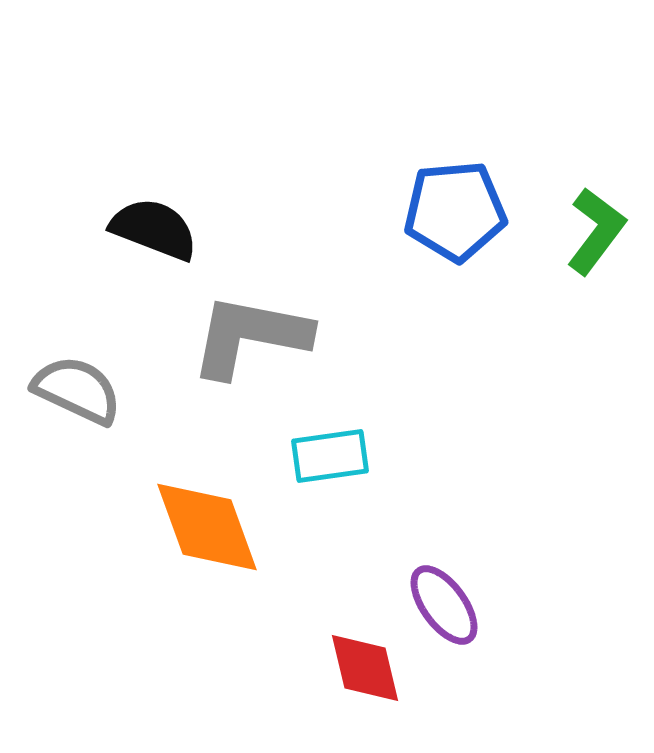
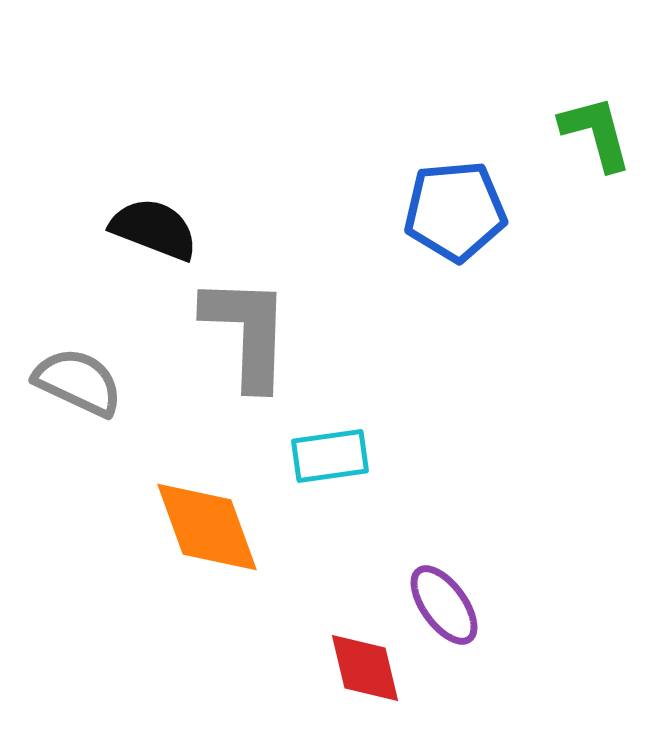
green L-shape: moved 98 px up; rotated 52 degrees counterclockwise
gray L-shape: moved 3 px left, 4 px up; rotated 81 degrees clockwise
gray semicircle: moved 1 px right, 8 px up
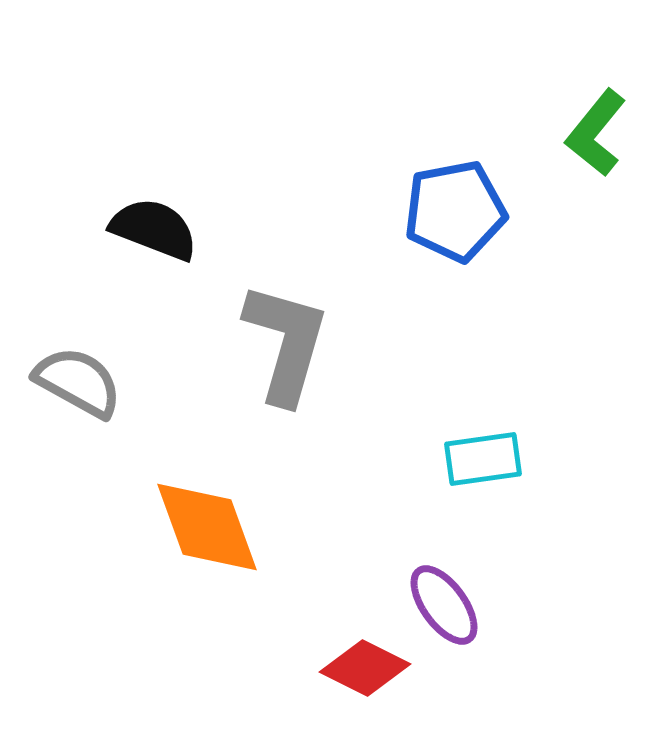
green L-shape: rotated 126 degrees counterclockwise
blue pentagon: rotated 6 degrees counterclockwise
gray L-shape: moved 39 px right, 11 px down; rotated 14 degrees clockwise
gray semicircle: rotated 4 degrees clockwise
cyan rectangle: moved 153 px right, 3 px down
red diamond: rotated 50 degrees counterclockwise
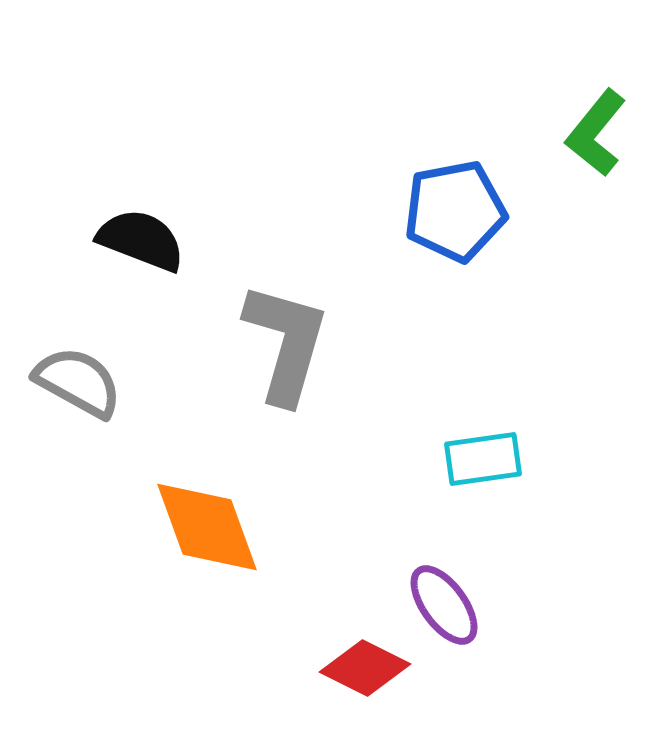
black semicircle: moved 13 px left, 11 px down
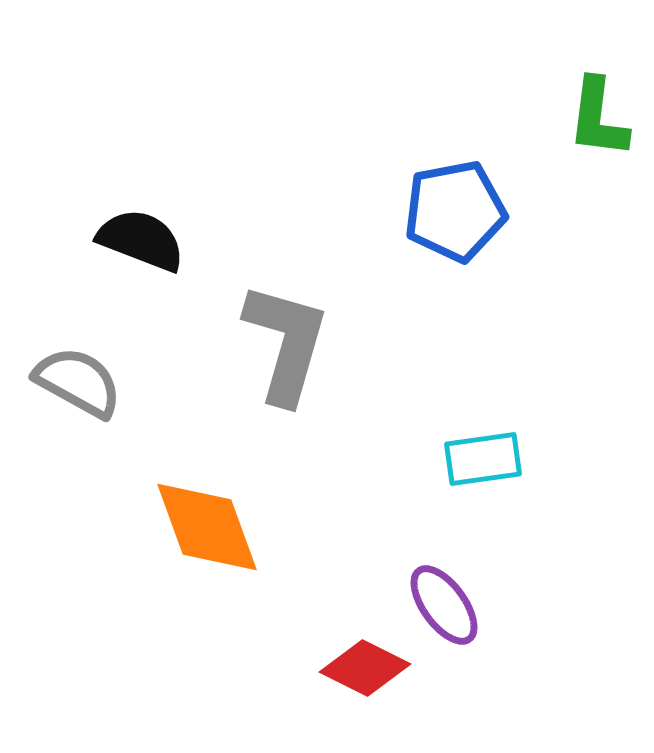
green L-shape: moved 2 px right, 15 px up; rotated 32 degrees counterclockwise
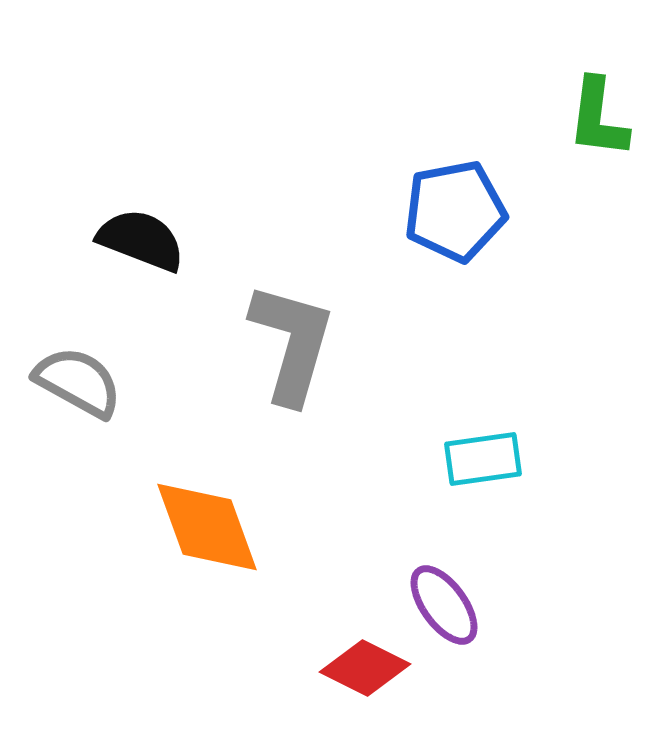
gray L-shape: moved 6 px right
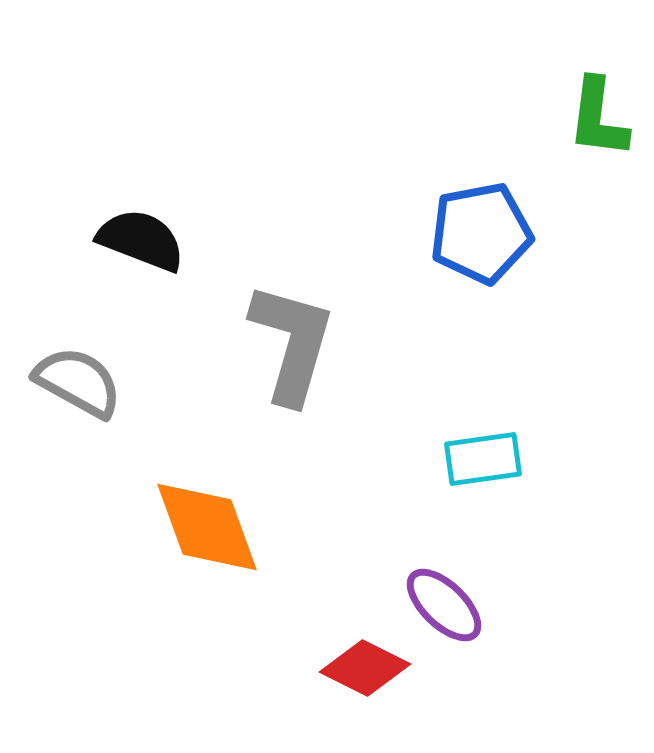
blue pentagon: moved 26 px right, 22 px down
purple ellipse: rotated 10 degrees counterclockwise
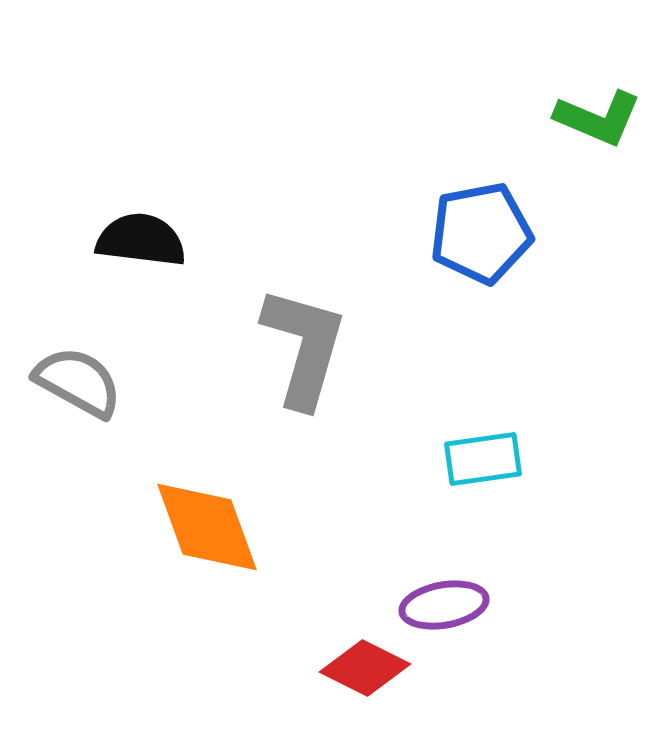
green L-shape: rotated 74 degrees counterclockwise
black semicircle: rotated 14 degrees counterclockwise
gray L-shape: moved 12 px right, 4 px down
purple ellipse: rotated 54 degrees counterclockwise
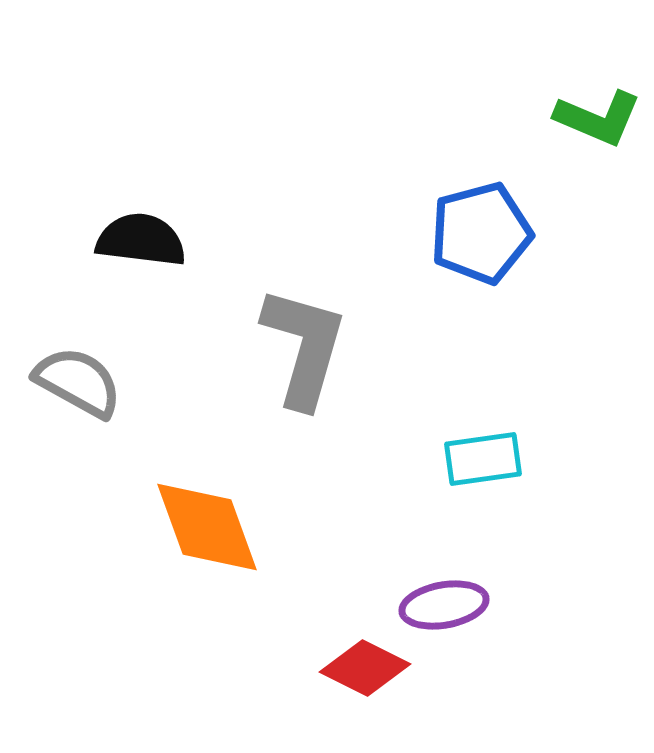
blue pentagon: rotated 4 degrees counterclockwise
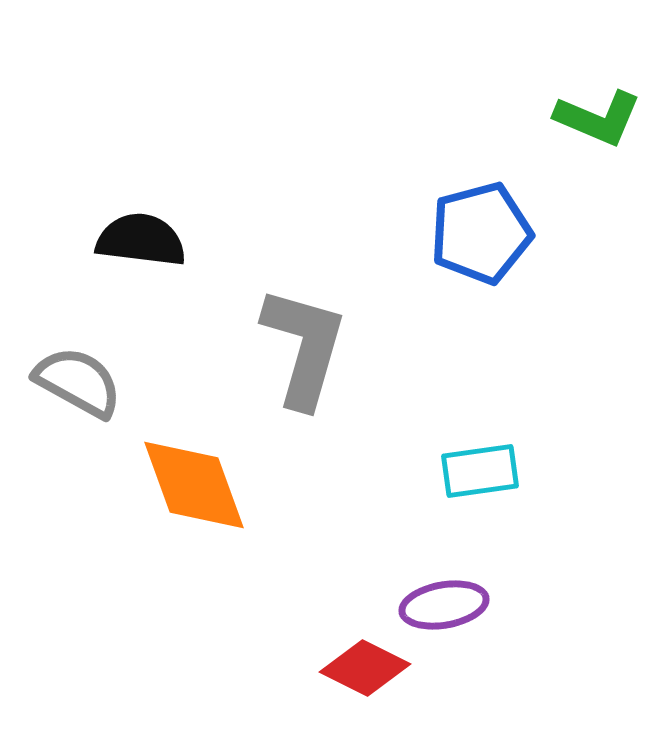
cyan rectangle: moved 3 px left, 12 px down
orange diamond: moved 13 px left, 42 px up
